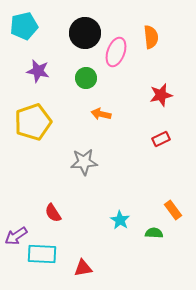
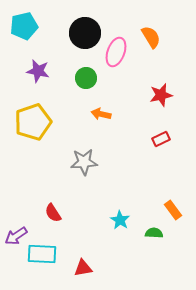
orange semicircle: rotated 25 degrees counterclockwise
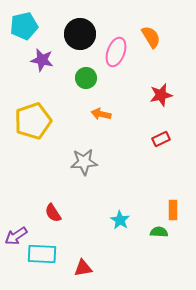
black circle: moved 5 px left, 1 px down
purple star: moved 4 px right, 11 px up
yellow pentagon: moved 1 px up
orange rectangle: rotated 36 degrees clockwise
green semicircle: moved 5 px right, 1 px up
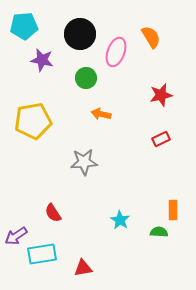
cyan pentagon: rotated 8 degrees clockwise
yellow pentagon: rotated 9 degrees clockwise
cyan rectangle: rotated 12 degrees counterclockwise
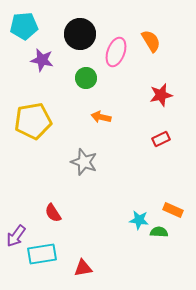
orange semicircle: moved 4 px down
orange arrow: moved 3 px down
gray star: rotated 24 degrees clockwise
orange rectangle: rotated 66 degrees counterclockwise
cyan star: moved 19 px right; rotated 24 degrees counterclockwise
purple arrow: rotated 20 degrees counterclockwise
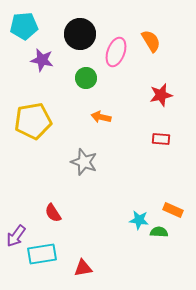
red rectangle: rotated 30 degrees clockwise
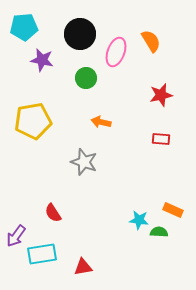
cyan pentagon: moved 1 px down
orange arrow: moved 5 px down
red triangle: moved 1 px up
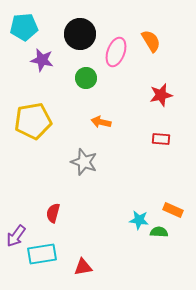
red semicircle: rotated 48 degrees clockwise
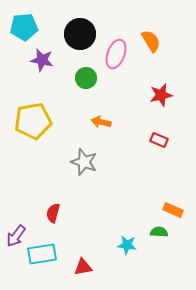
pink ellipse: moved 2 px down
red rectangle: moved 2 px left, 1 px down; rotated 18 degrees clockwise
cyan star: moved 12 px left, 25 px down
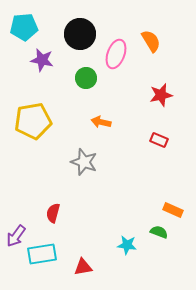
green semicircle: rotated 18 degrees clockwise
